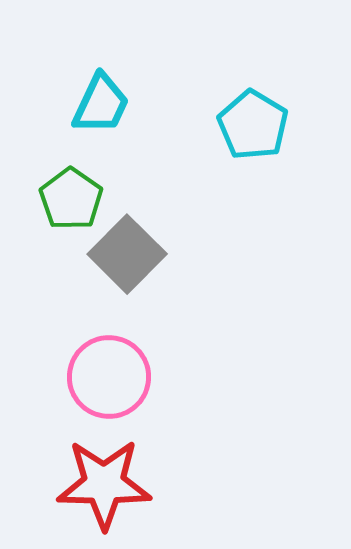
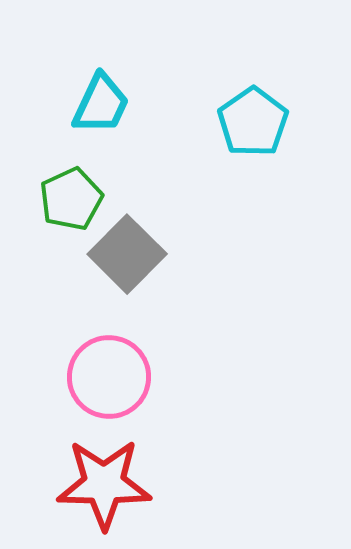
cyan pentagon: moved 3 px up; rotated 6 degrees clockwise
green pentagon: rotated 12 degrees clockwise
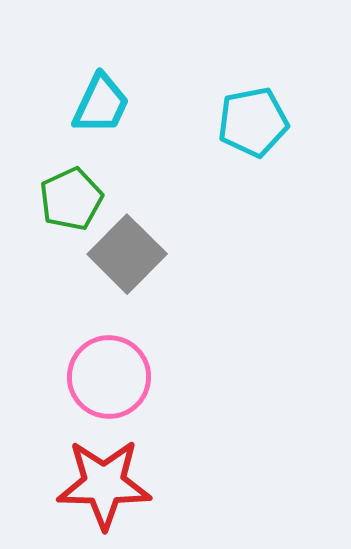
cyan pentagon: rotated 24 degrees clockwise
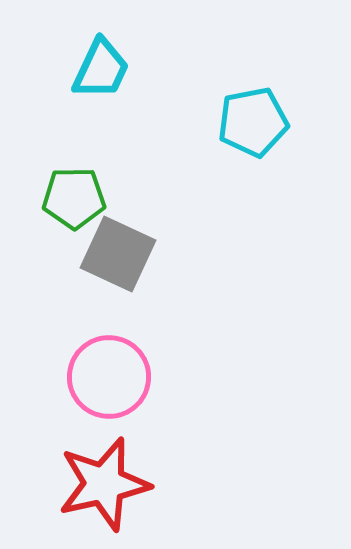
cyan trapezoid: moved 35 px up
green pentagon: moved 3 px right, 1 px up; rotated 24 degrees clockwise
gray square: moved 9 px left; rotated 20 degrees counterclockwise
red star: rotated 14 degrees counterclockwise
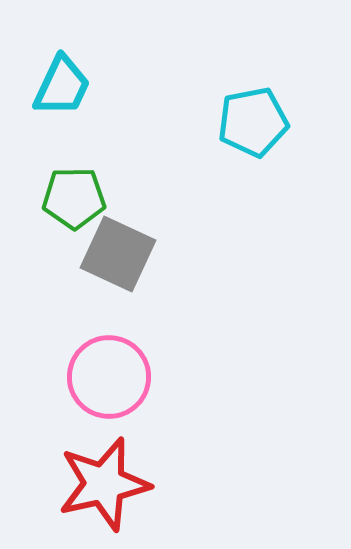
cyan trapezoid: moved 39 px left, 17 px down
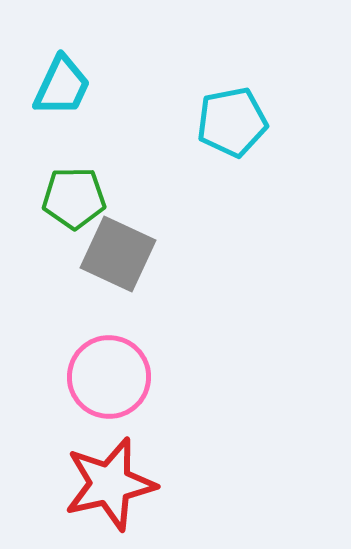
cyan pentagon: moved 21 px left
red star: moved 6 px right
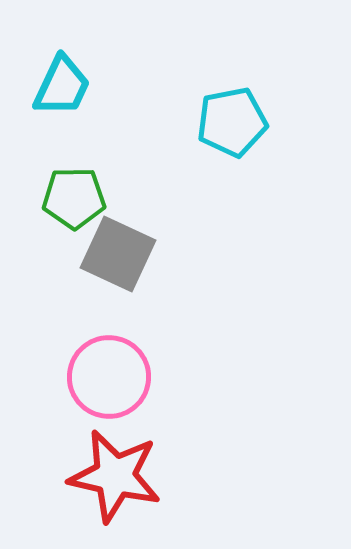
red star: moved 5 px right, 8 px up; rotated 26 degrees clockwise
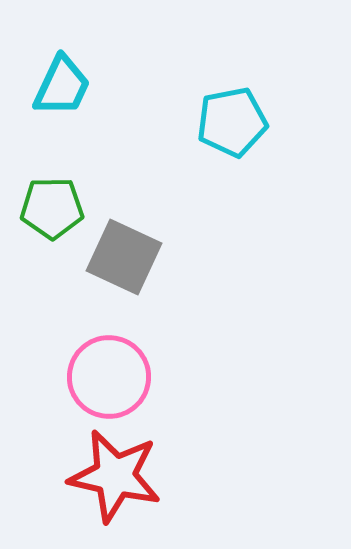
green pentagon: moved 22 px left, 10 px down
gray square: moved 6 px right, 3 px down
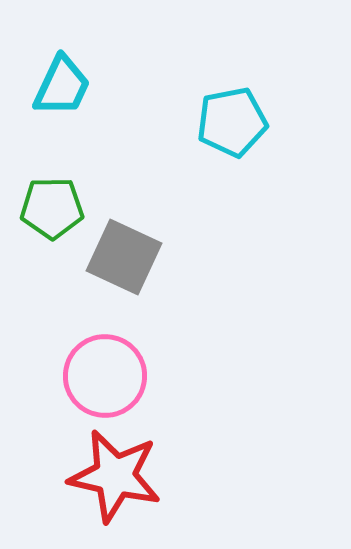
pink circle: moved 4 px left, 1 px up
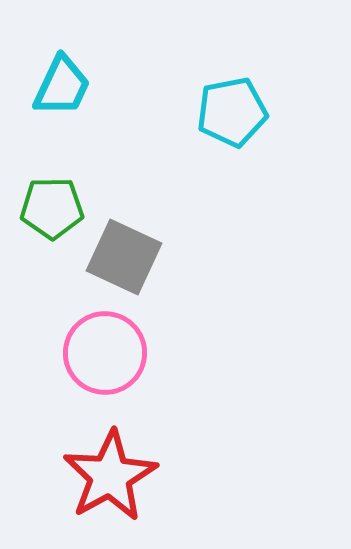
cyan pentagon: moved 10 px up
pink circle: moved 23 px up
red star: moved 5 px left; rotated 30 degrees clockwise
